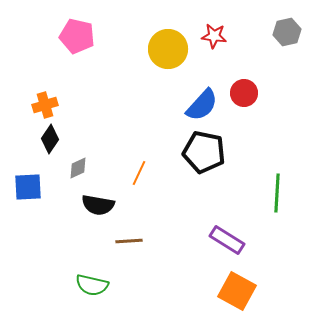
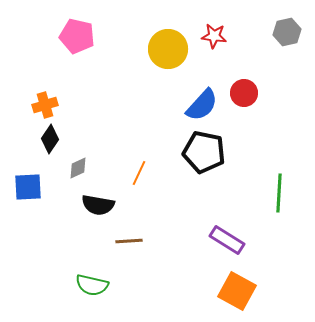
green line: moved 2 px right
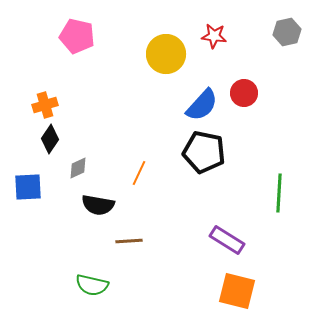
yellow circle: moved 2 px left, 5 px down
orange square: rotated 15 degrees counterclockwise
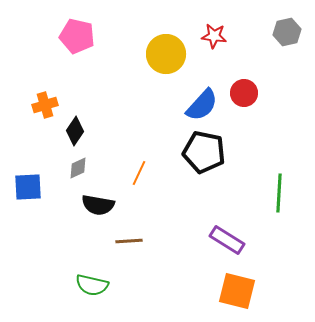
black diamond: moved 25 px right, 8 px up
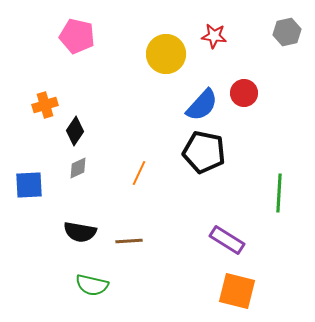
blue square: moved 1 px right, 2 px up
black semicircle: moved 18 px left, 27 px down
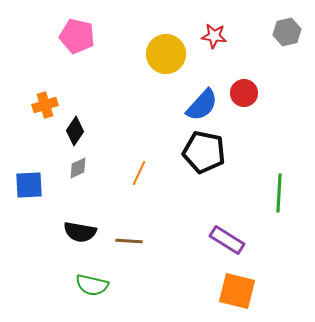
brown line: rotated 8 degrees clockwise
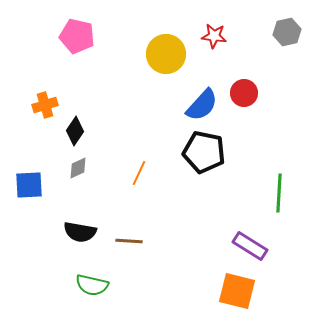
purple rectangle: moved 23 px right, 6 px down
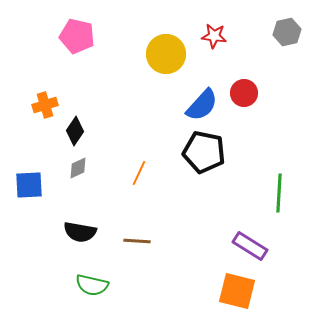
brown line: moved 8 px right
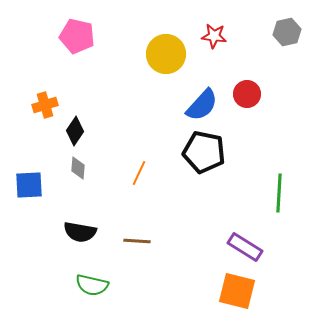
red circle: moved 3 px right, 1 px down
gray diamond: rotated 60 degrees counterclockwise
purple rectangle: moved 5 px left, 1 px down
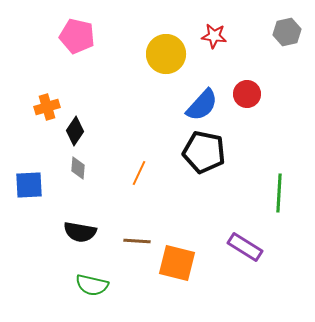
orange cross: moved 2 px right, 2 px down
orange square: moved 60 px left, 28 px up
